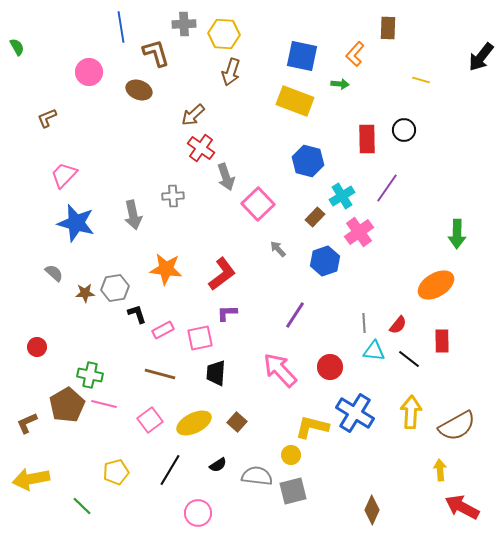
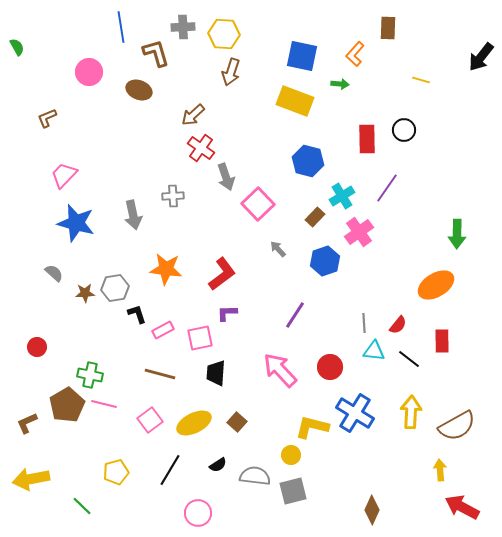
gray cross at (184, 24): moved 1 px left, 3 px down
gray semicircle at (257, 476): moved 2 px left
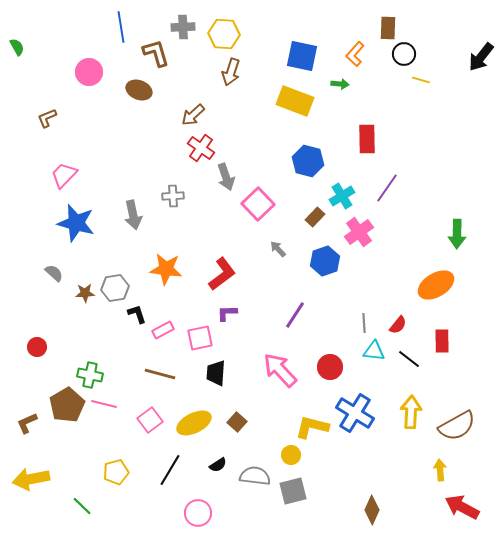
black circle at (404, 130): moved 76 px up
